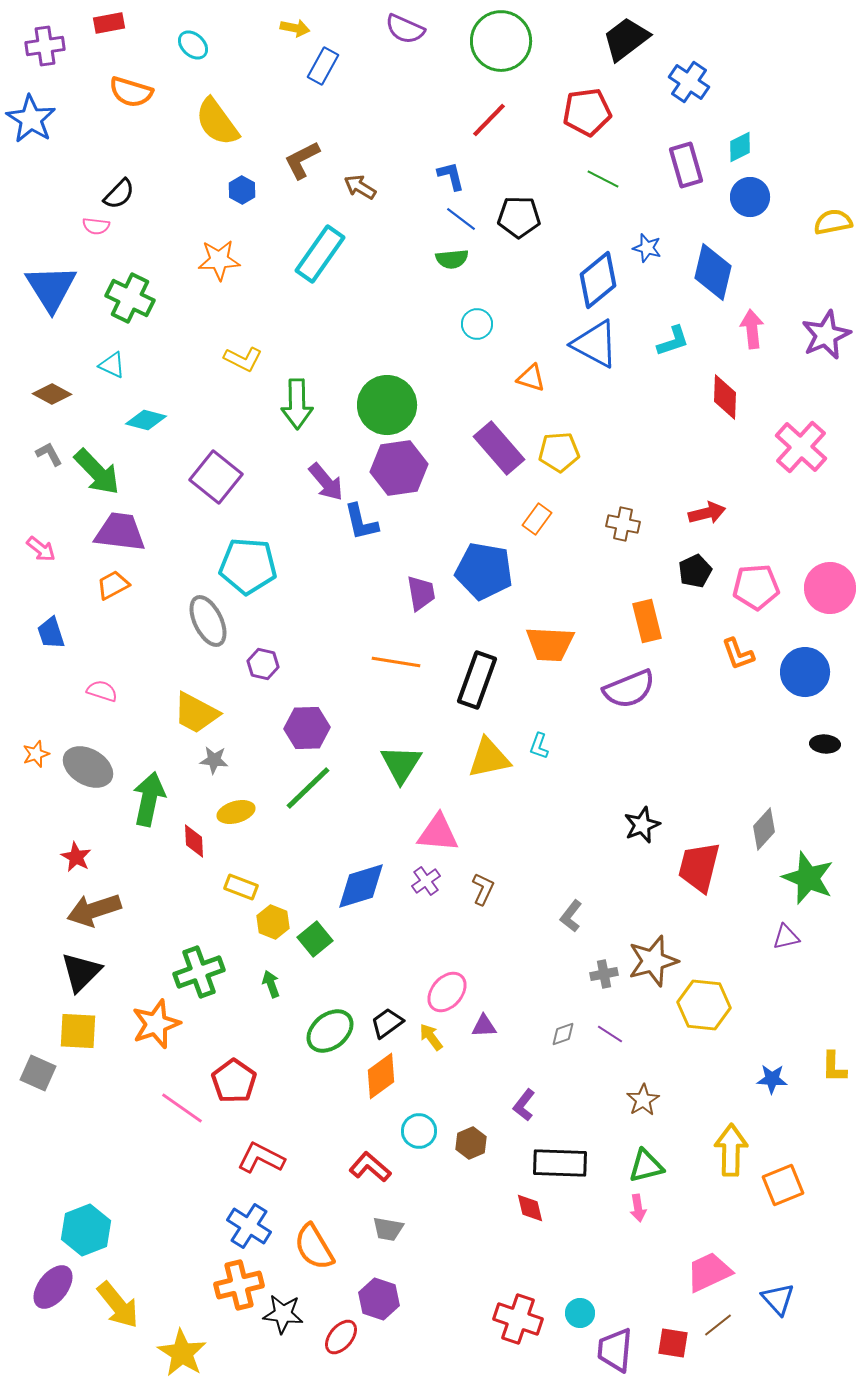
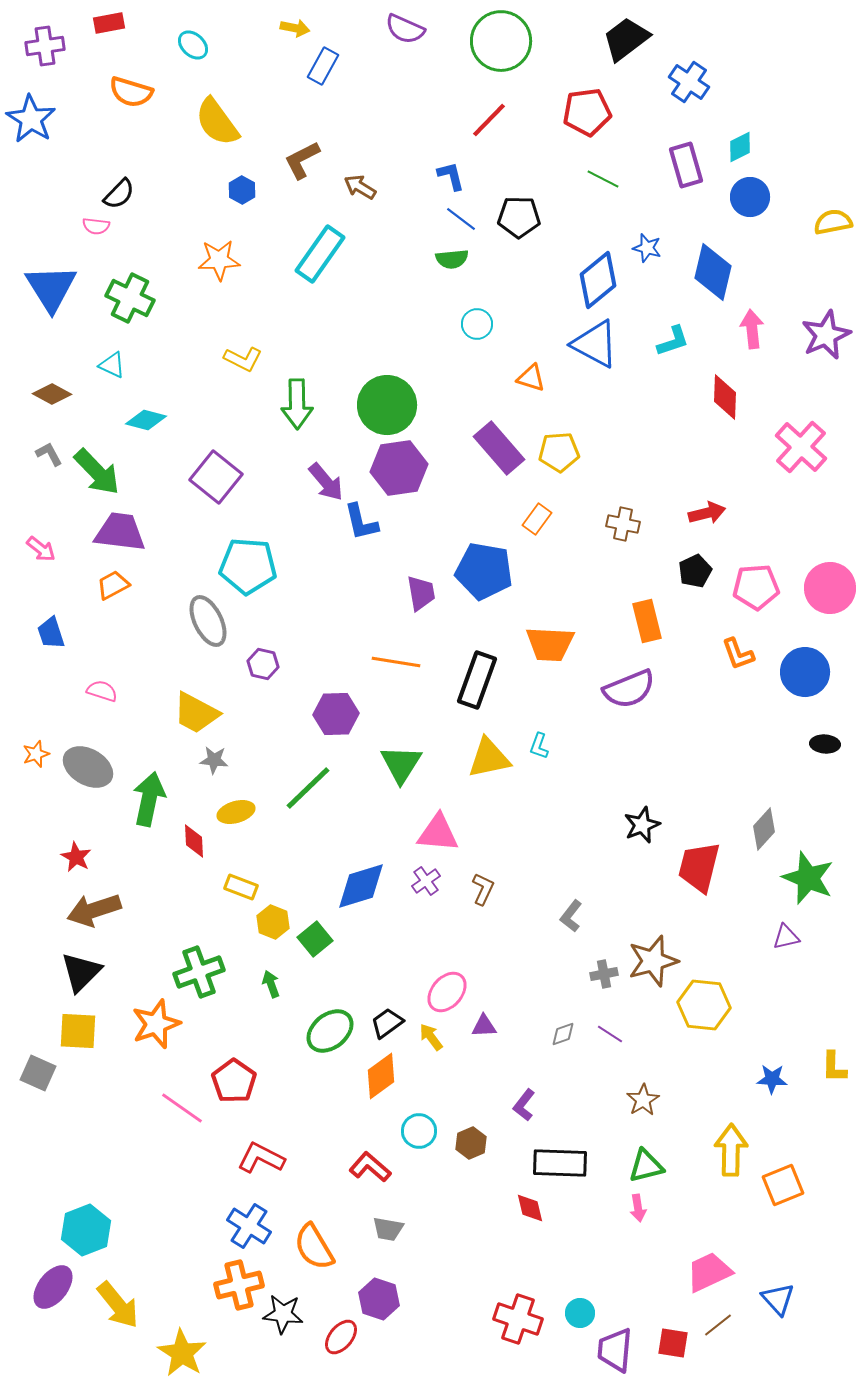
purple hexagon at (307, 728): moved 29 px right, 14 px up
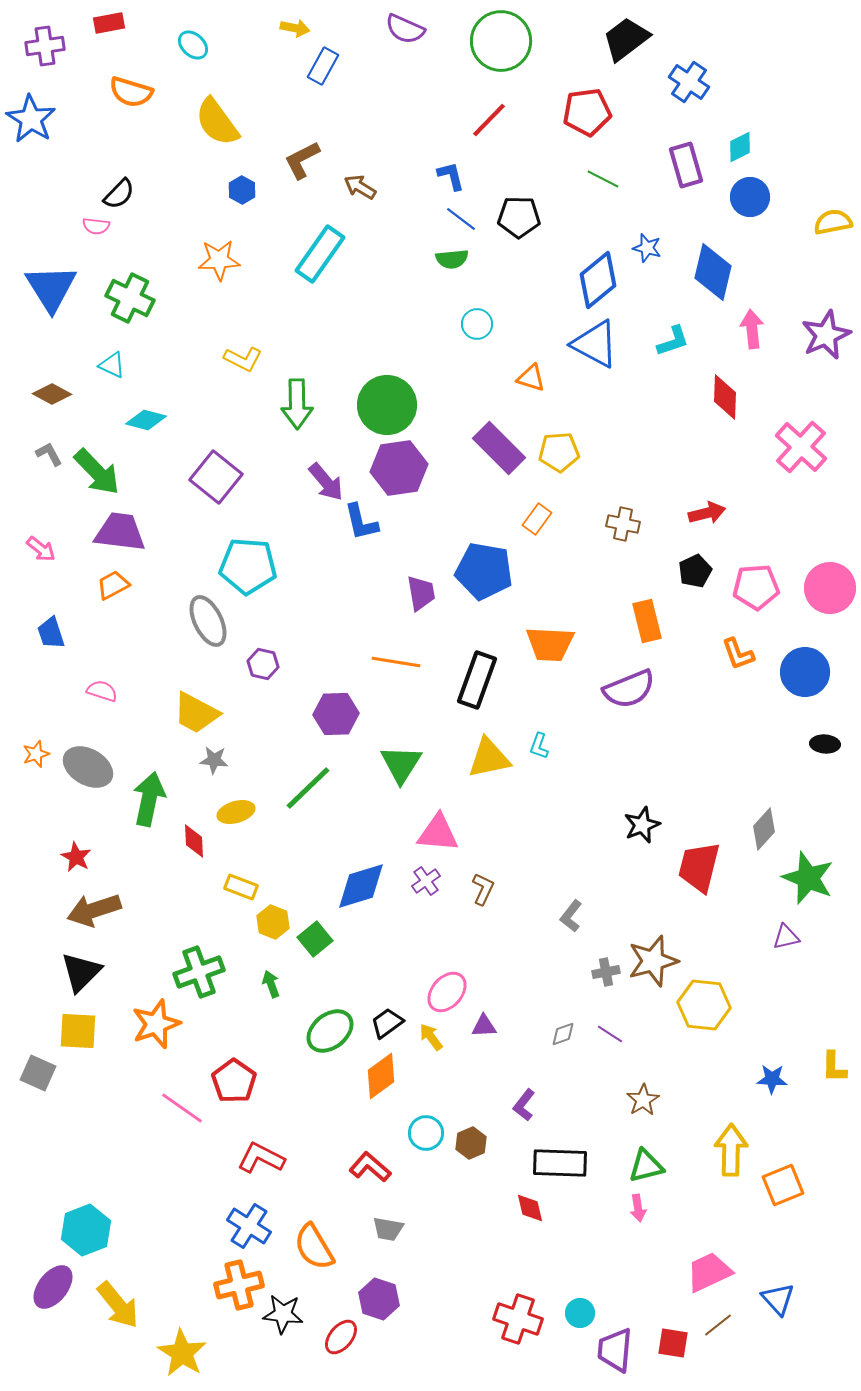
purple rectangle at (499, 448): rotated 4 degrees counterclockwise
gray cross at (604, 974): moved 2 px right, 2 px up
cyan circle at (419, 1131): moved 7 px right, 2 px down
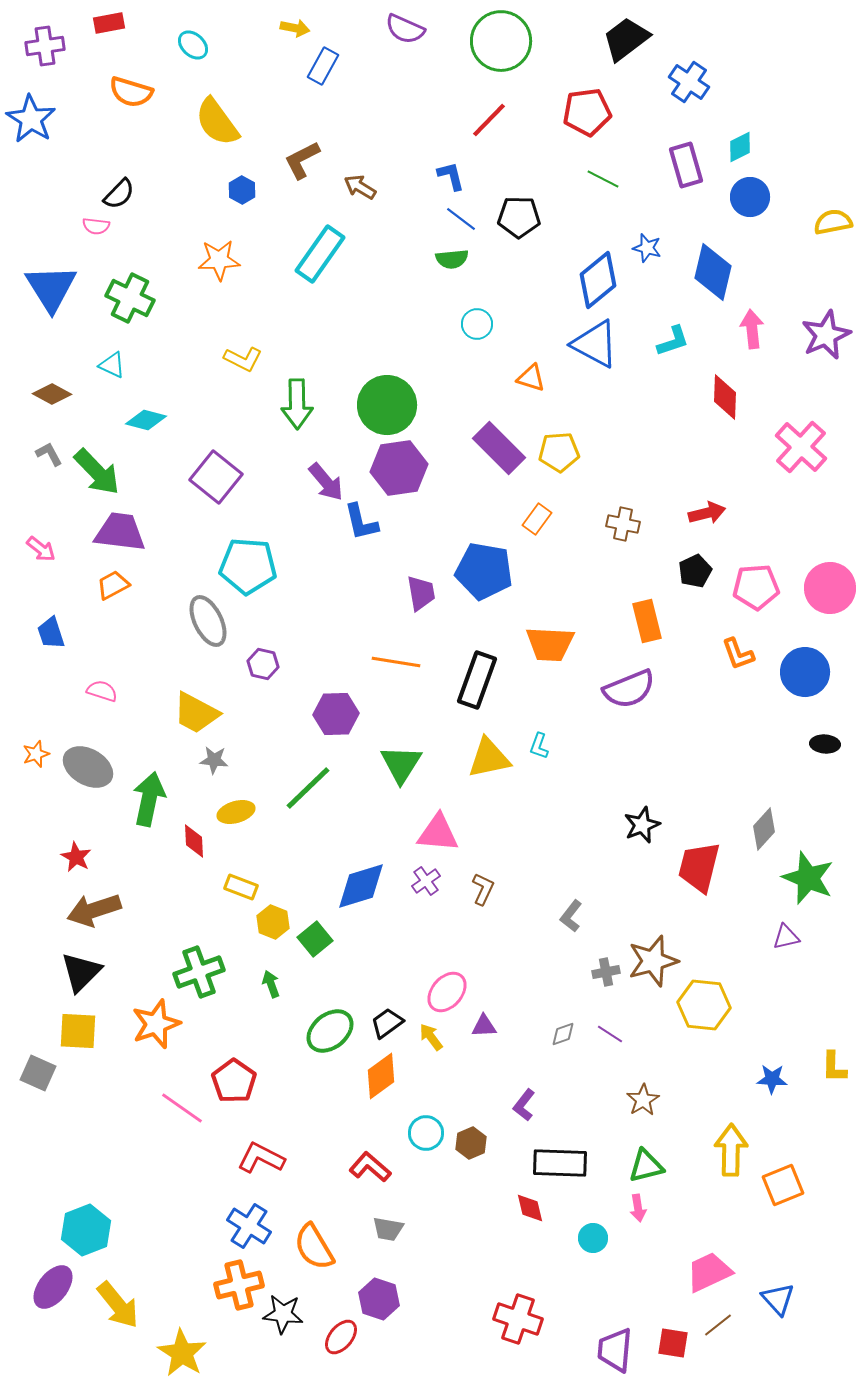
cyan circle at (580, 1313): moved 13 px right, 75 px up
